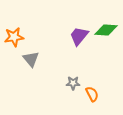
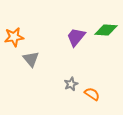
purple trapezoid: moved 3 px left, 1 px down
gray star: moved 2 px left, 1 px down; rotated 24 degrees counterclockwise
orange semicircle: rotated 28 degrees counterclockwise
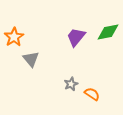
green diamond: moved 2 px right, 2 px down; rotated 15 degrees counterclockwise
orange star: rotated 24 degrees counterclockwise
